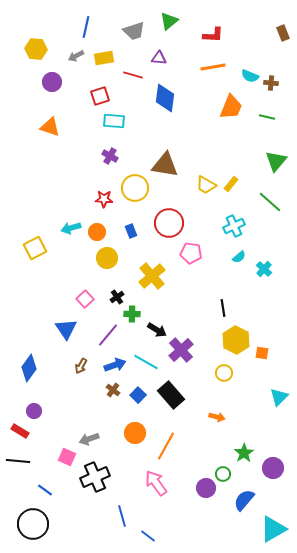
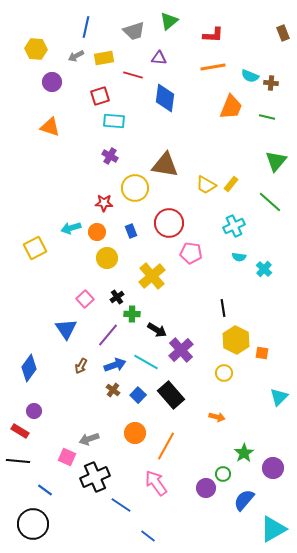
red star at (104, 199): moved 4 px down
cyan semicircle at (239, 257): rotated 48 degrees clockwise
blue line at (122, 516): moved 1 px left, 11 px up; rotated 40 degrees counterclockwise
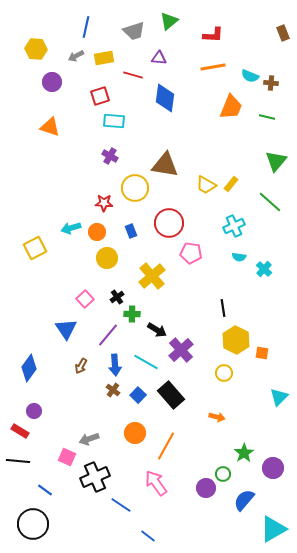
blue arrow at (115, 365): rotated 105 degrees clockwise
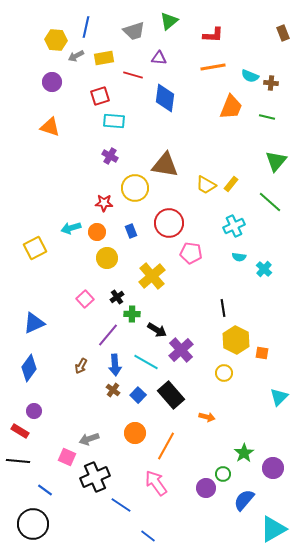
yellow hexagon at (36, 49): moved 20 px right, 9 px up
blue triangle at (66, 329): moved 32 px left, 6 px up; rotated 40 degrees clockwise
orange arrow at (217, 417): moved 10 px left
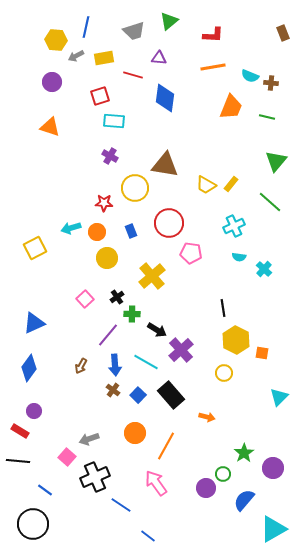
pink square at (67, 457): rotated 18 degrees clockwise
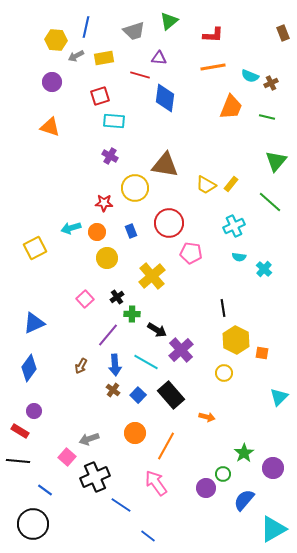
red line at (133, 75): moved 7 px right
brown cross at (271, 83): rotated 32 degrees counterclockwise
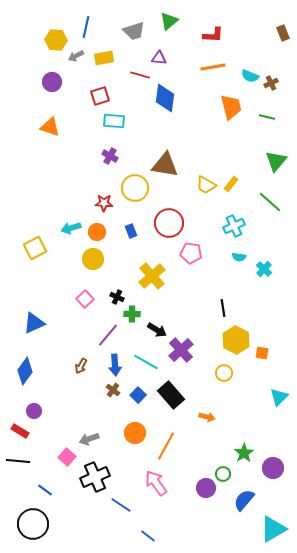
orange trapezoid at (231, 107): rotated 36 degrees counterclockwise
yellow circle at (107, 258): moved 14 px left, 1 px down
black cross at (117, 297): rotated 32 degrees counterclockwise
blue diamond at (29, 368): moved 4 px left, 3 px down
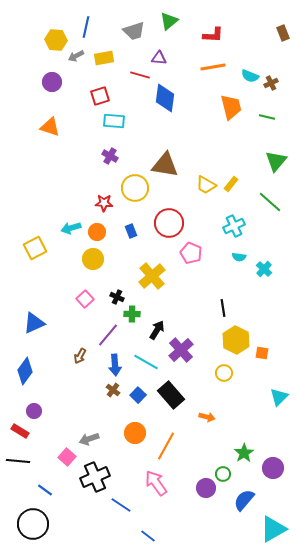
pink pentagon at (191, 253): rotated 15 degrees clockwise
black arrow at (157, 330): rotated 90 degrees counterclockwise
brown arrow at (81, 366): moved 1 px left, 10 px up
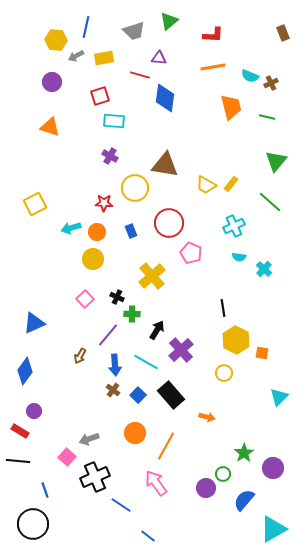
yellow square at (35, 248): moved 44 px up
blue line at (45, 490): rotated 35 degrees clockwise
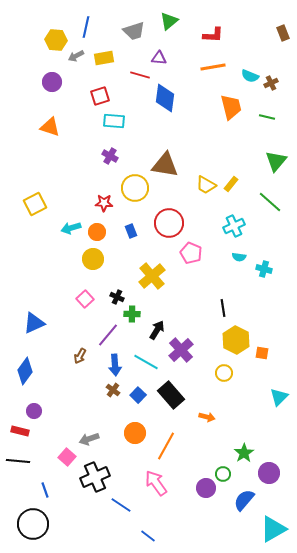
cyan cross at (264, 269): rotated 28 degrees counterclockwise
red rectangle at (20, 431): rotated 18 degrees counterclockwise
purple circle at (273, 468): moved 4 px left, 5 px down
